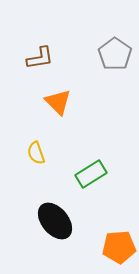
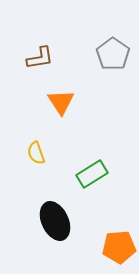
gray pentagon: moved 2 px left
orange triangle: moved 3 px right; rotated 12 degrees clockwise
green rectangle: moved 1 px right
black ellipse: rotated 15 degrees clockwise
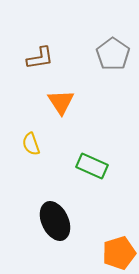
yellow semicircle: moved 5 px left, 9 px up
green rectangle: moved 8 px up; rotated 56 degrees clockwise
orange pentagon: moved 6 px down; rotated 12 degrees counterclockwise
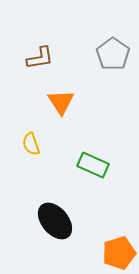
green rectangle: moved 1 px right, 1 px up
black ellipse: rotated 15 degrees counterclockwise
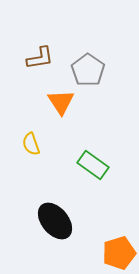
gray pentagon: moved 25 px left, 16 px down
green rectangle: rotated 12 degrees clockwise
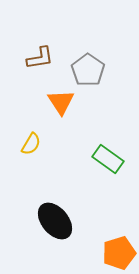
yellow semicircle: rotated 130 degrees counterclockwise
green rectangle: moved 15 px right, 6 px up
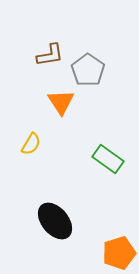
brown L-shape: moved 10 px right, 3 px up
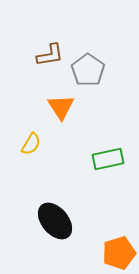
orange triangle: moved 5 px down
green rectangle: rotated 48 degrees counterclockwise
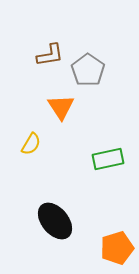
orange pentagon: moved 2 px left, 5 px up
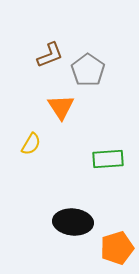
brown L-shape: rotated 12 degrees counterclockwise
green rectangle: rotated 8 degrees clockwise
black ellipse: moved 18 px right, 1 px down; rotated 45 degrees counterclockwise
